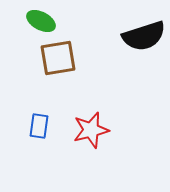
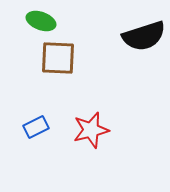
green ellipse: rotated 8 degrees counterclockwise
brown square: rotated 12 degrees clockwise
blue rectangle: moved 3 px left, 1 px down; rotated 55 degrees clockwise
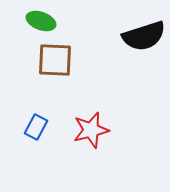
brown square: moved 3 px left, 2 px down
blue rectangle: rotated 35 degrees counterclockwise
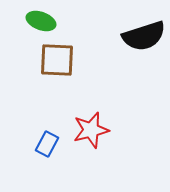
brown square: moved 2 px right
blue rectangle: moved 11 px right, 17 px down
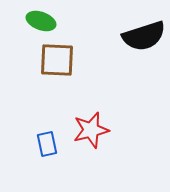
blue rectangle: rotated 40 degrees counterclockwise
